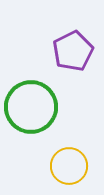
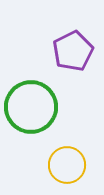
yellow circle: moved 2 px left, 1 px up
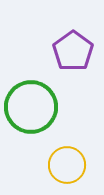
purple pentagon: rotated 9 degrees counterclockwise
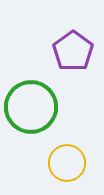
yellow circle: moved 2 px up
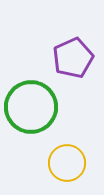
purple pentagon: moved 7 px down; rotated 12 degrees clockwise
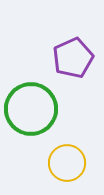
green circle: moved 2 px down
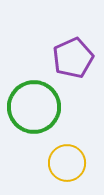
green circle: moved 3 px right, 2 px up
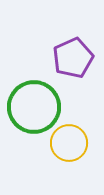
yellow circle: moved 2 px right, 20 px up
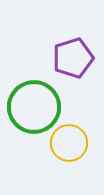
purple pentagon: rotated 6 degrees clockwise
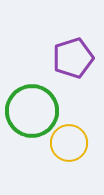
green circle: moved 2 px left, 4 px down
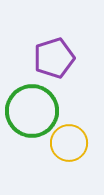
purple pentagon: moved 19 px left
